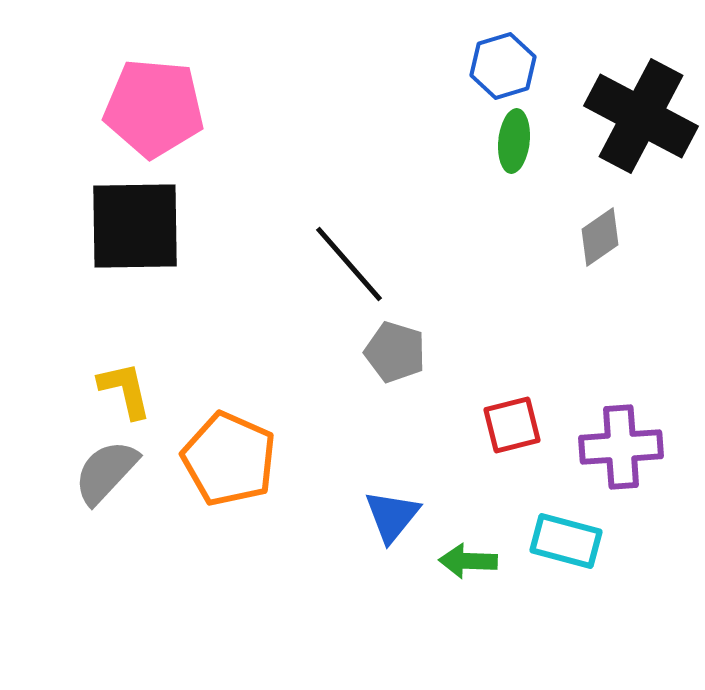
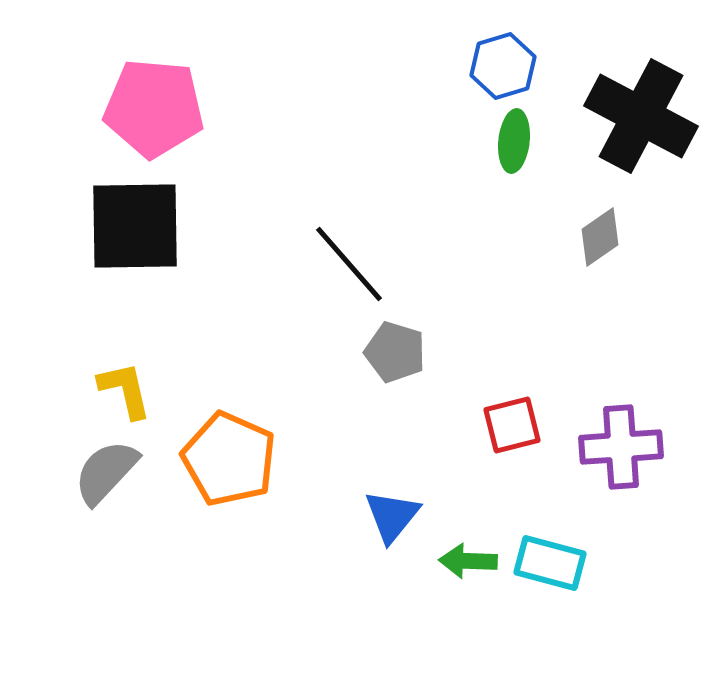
cyan rectangle: moved 16 px left, 22 px down
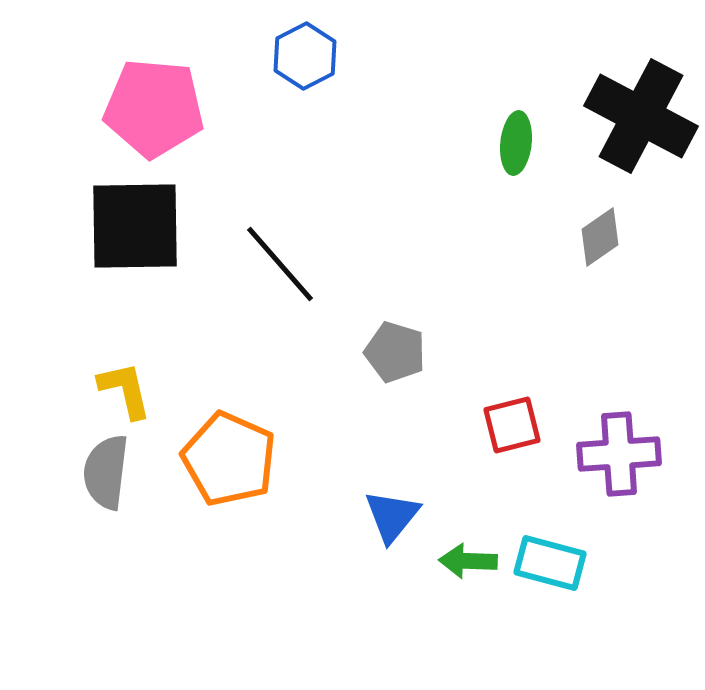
blue hexagon: moved 198 px left, 10 px up; rotated 10 degrees counterclockwise
green ellipse: moved 2 px right, 2 px down
black line: moved 69 px left
purple cross: moved 2 px left, 7 px down
gray semicircle: rotated 36 degrees counterclockwise
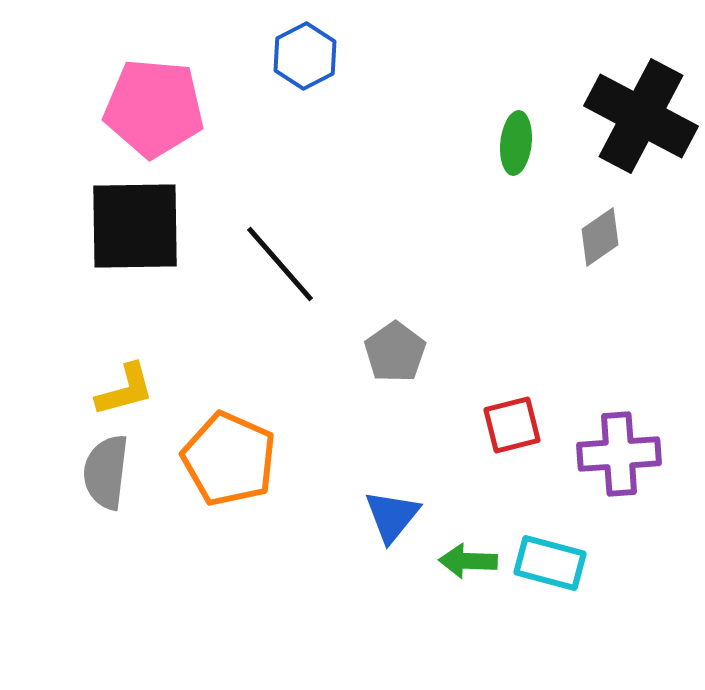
gray pentagon: rotated 20 degrees clockwise
yellow L-shape: rotated 88 degrees clockwise
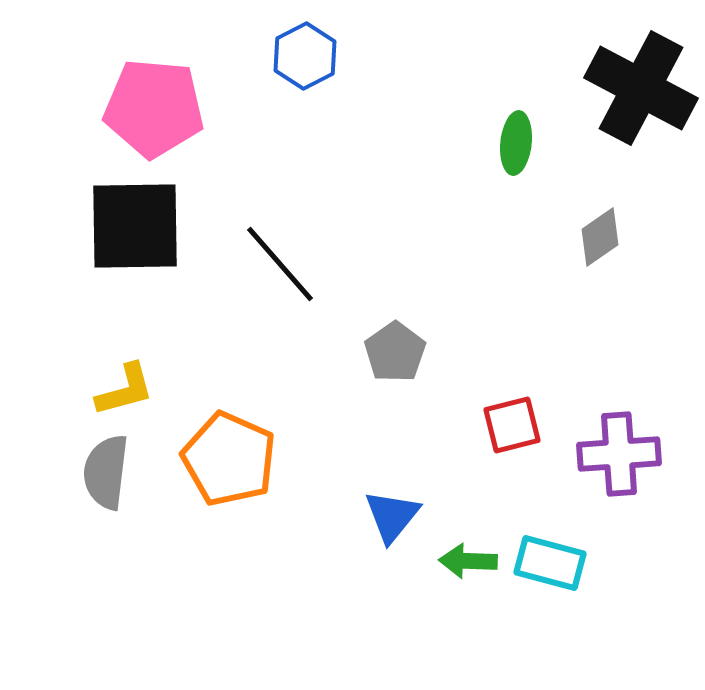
black cross: moved 28 px up
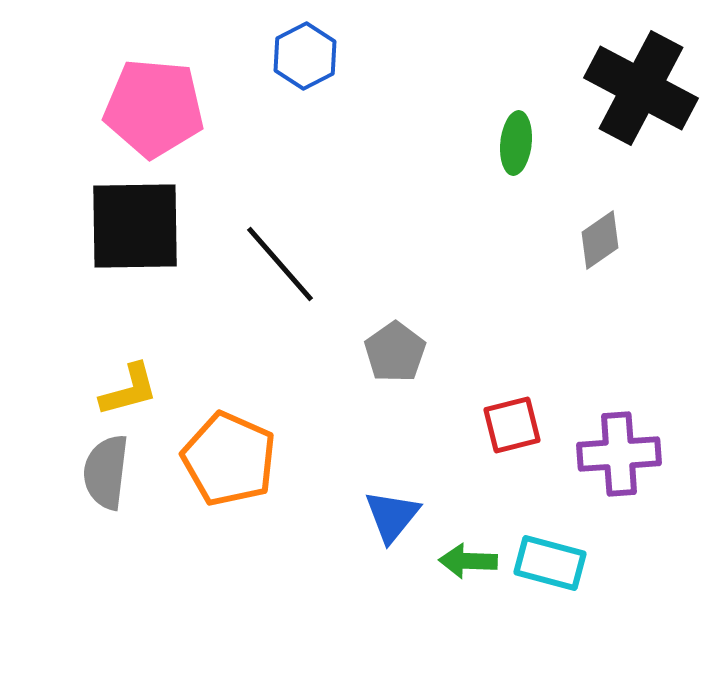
gray diamond: moved 3 px down
yellow L-shape: moved 4 px right
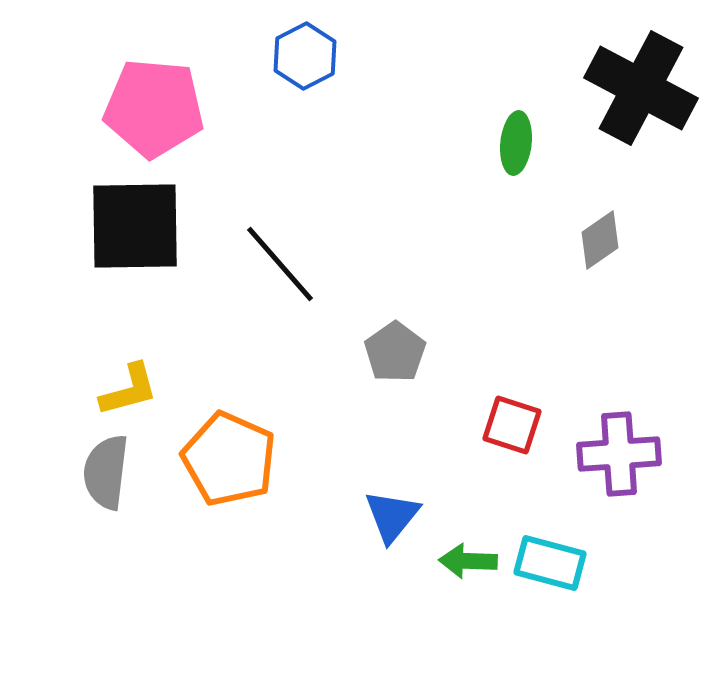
red square: rotated 32 degrees clockwise
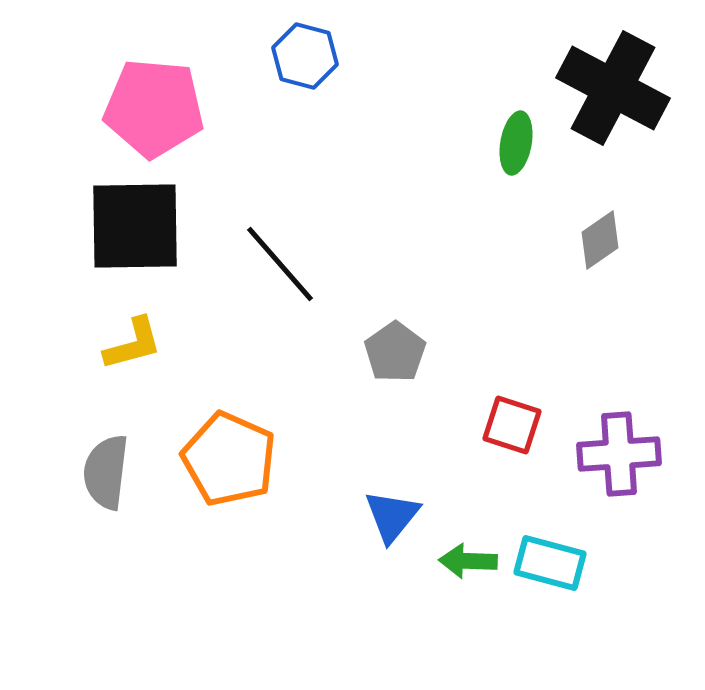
blue hexagon: rotated 18 degrees counterclockwise
black cross: moved 28 px left
green ellipse: rotated 4 degrees clockwise
yellow L-shape: moved 4 px right, 46 px up
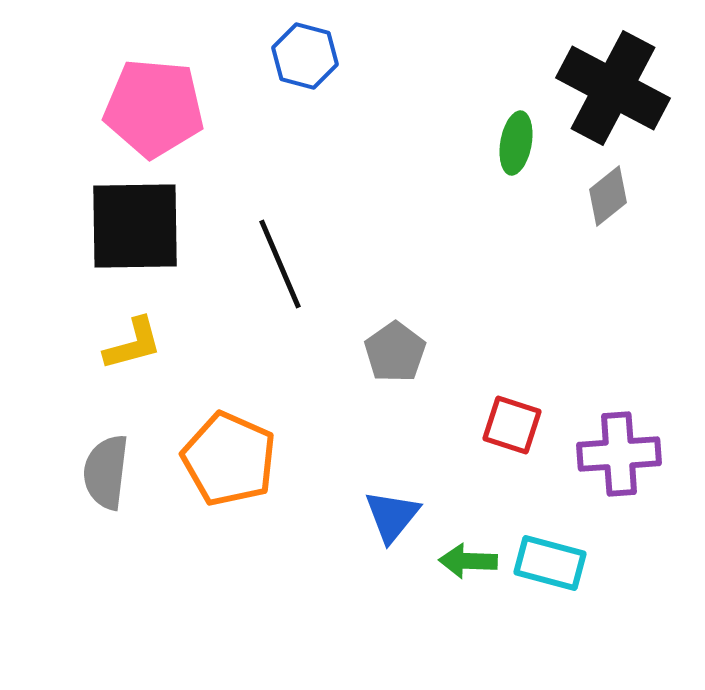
gray diamond: moved 8 px right, 44 px up; rotated 4 degrees counterclockwise
black line: rotated 18 degrees clockwise
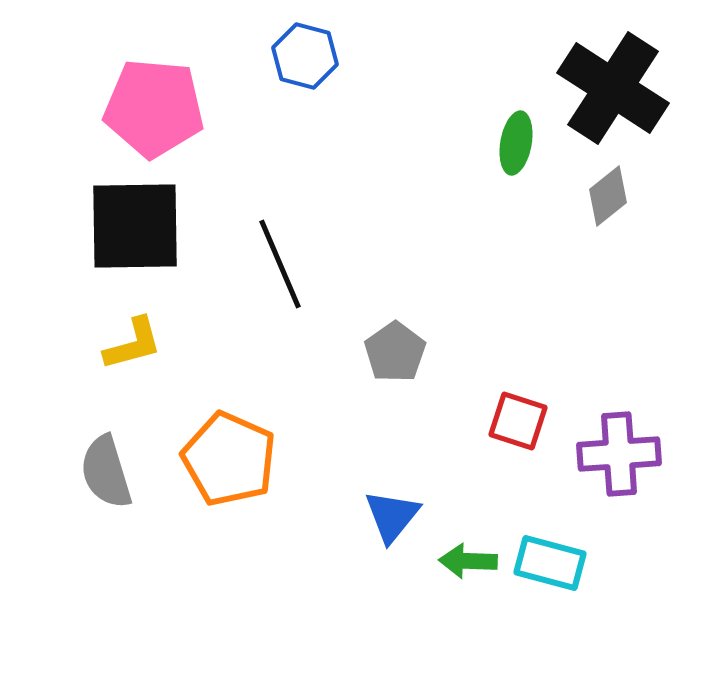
black cross: rotated 5 degrees clockwise
red square: moved 6 px right, 4 px up
gray semicircle: rotated 24 degrees counterclockwise
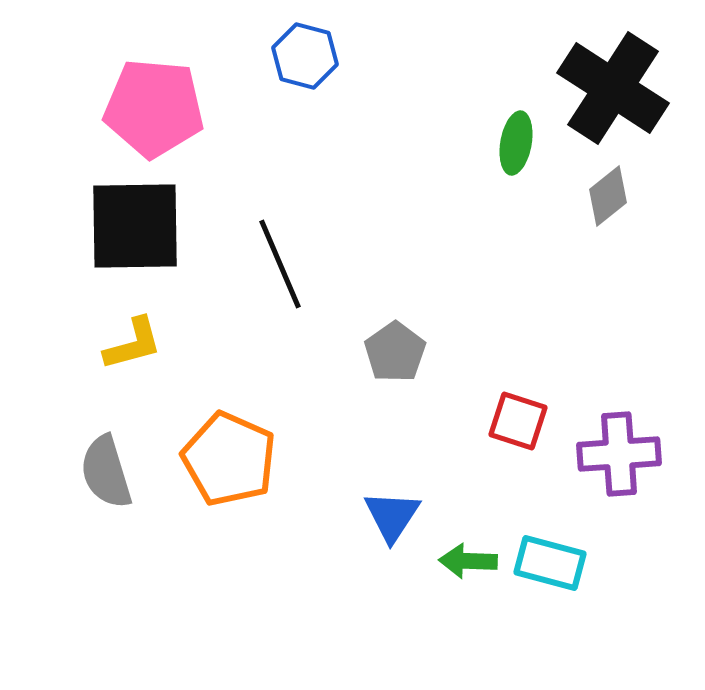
blue triangle: rotated 6 degrees counterclockwise
